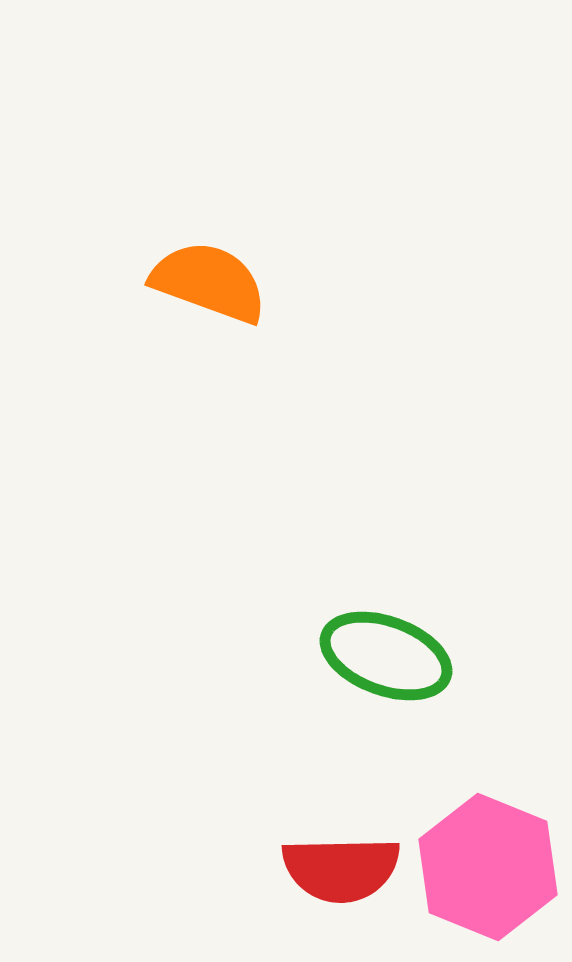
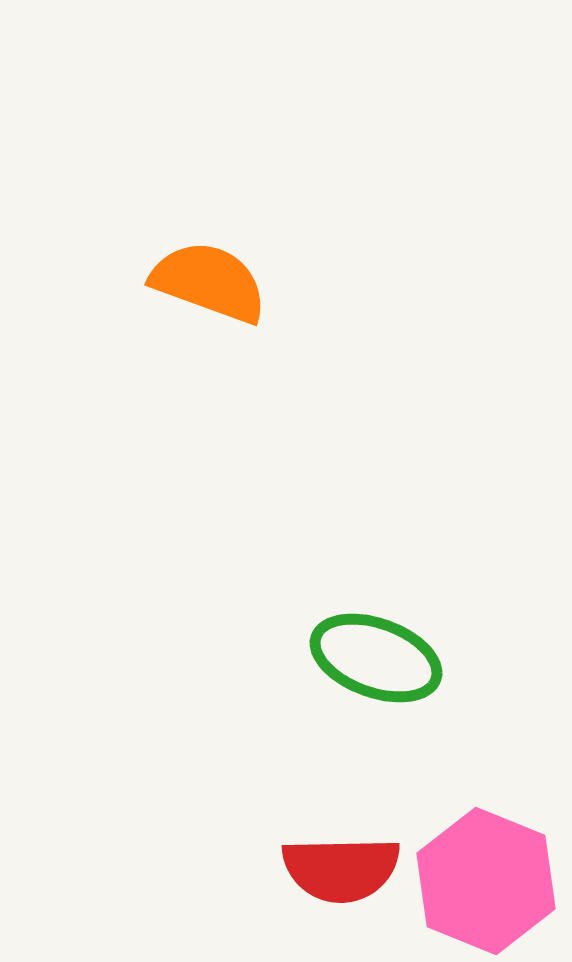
green ellipse: moved 10 px left, 2 px down
pink hexagon: moved 2 px left, 14 px down
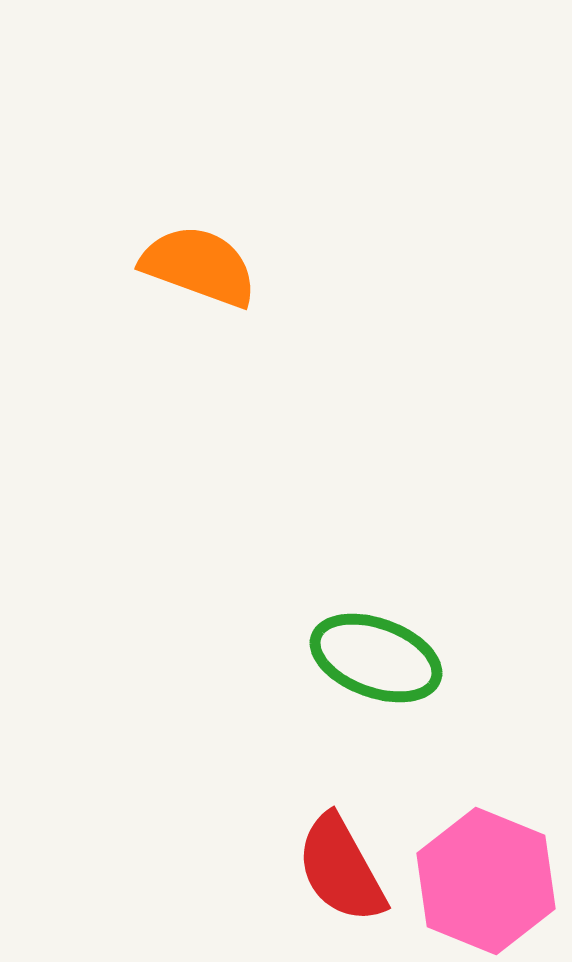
orange semicircle: moved 10 px left, 16 px up
red semicircle: rotated 62 degrees clockwise
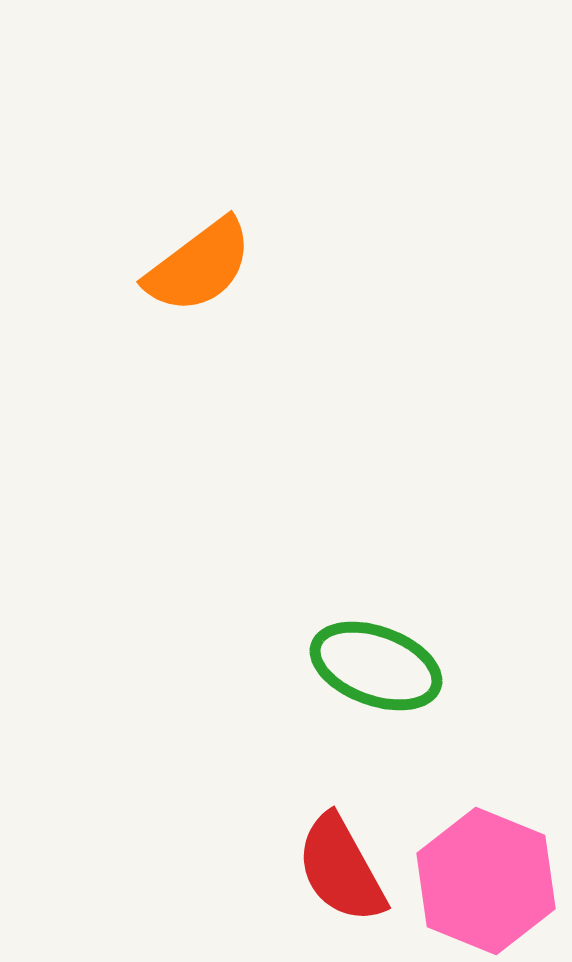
orange semicircle: rotated 123 degrees clockwise
green ellipse: moved 8 px down
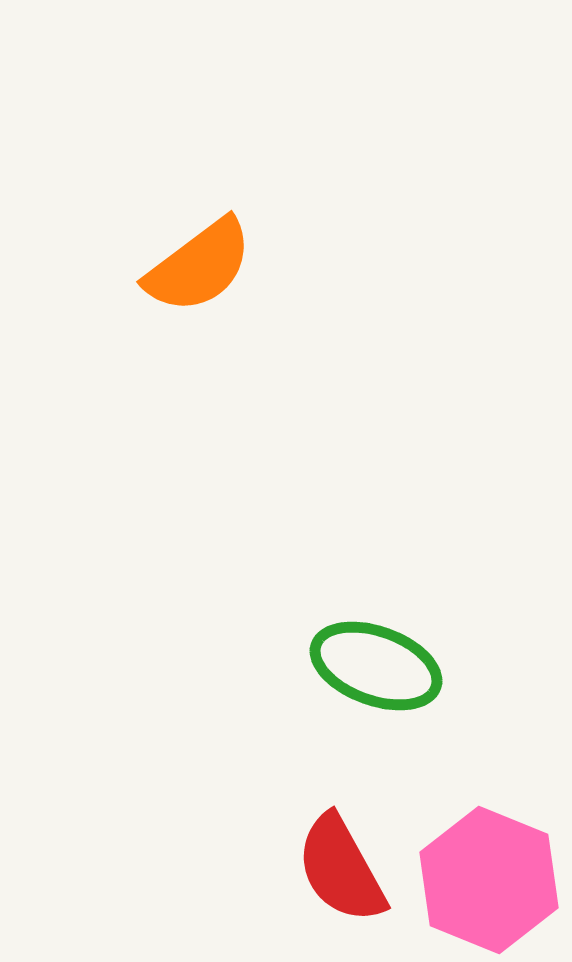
pink hexagon: moved 3 px right, 1 px up
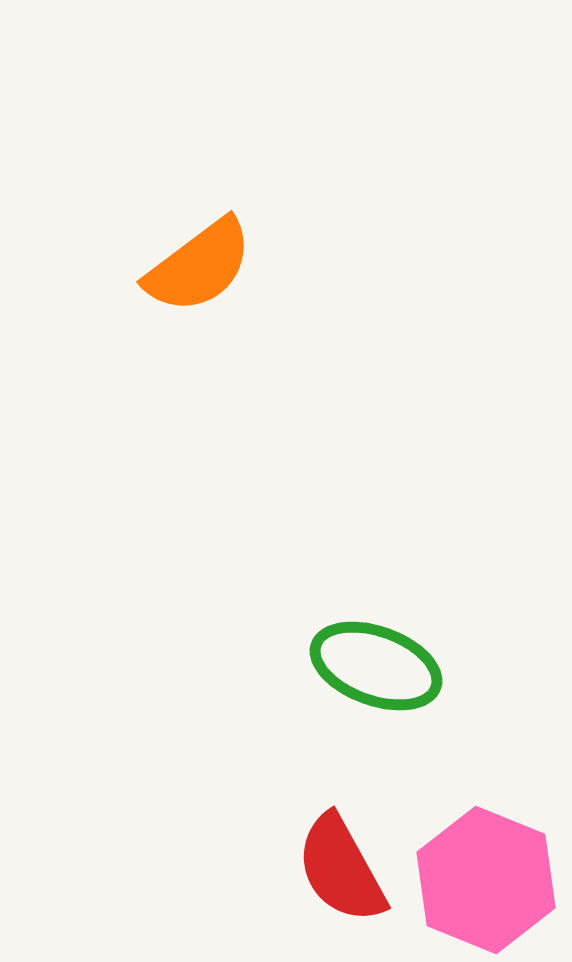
pink hexagon: moved 3 px left
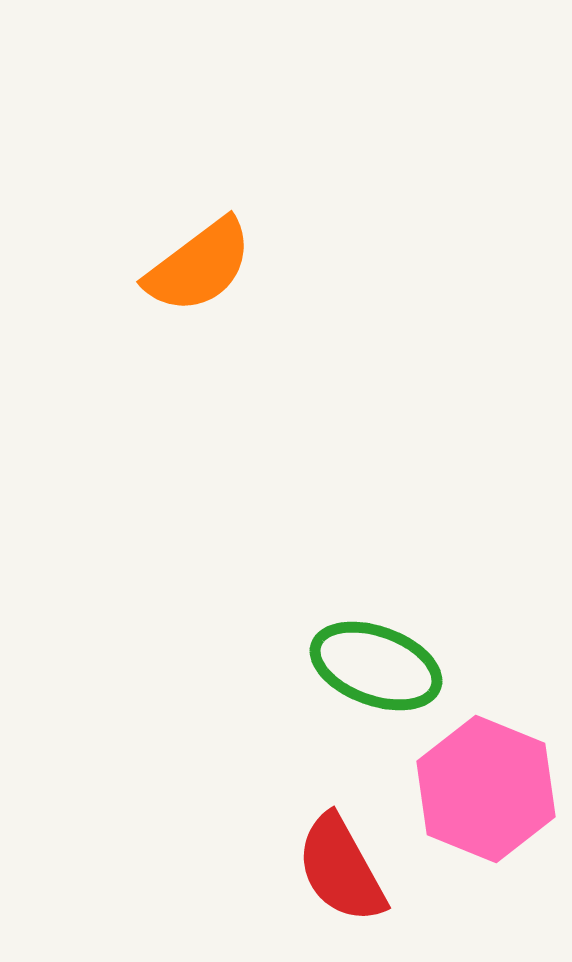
pink hexagon: moved 91 px up
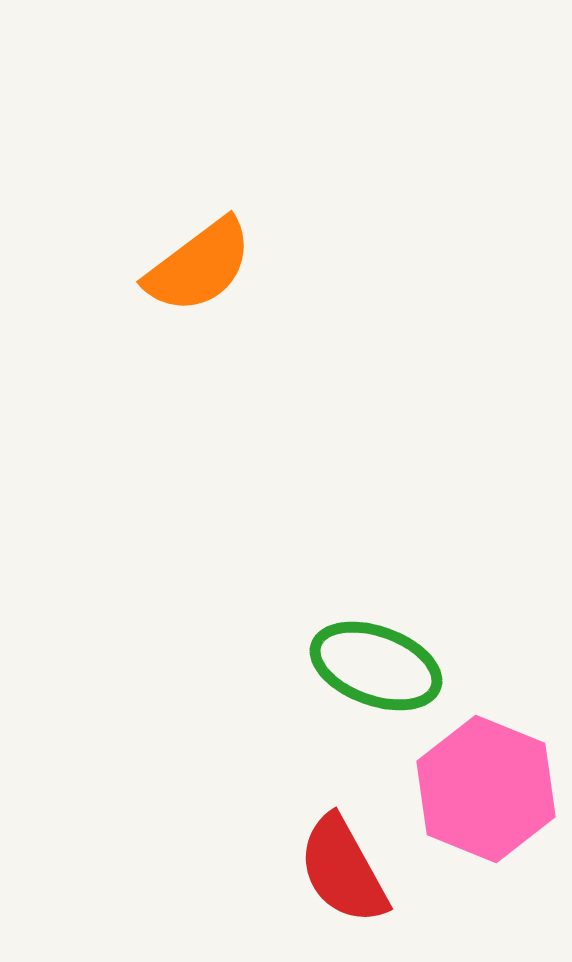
red semicircle: moved 2 px right, 1 px down
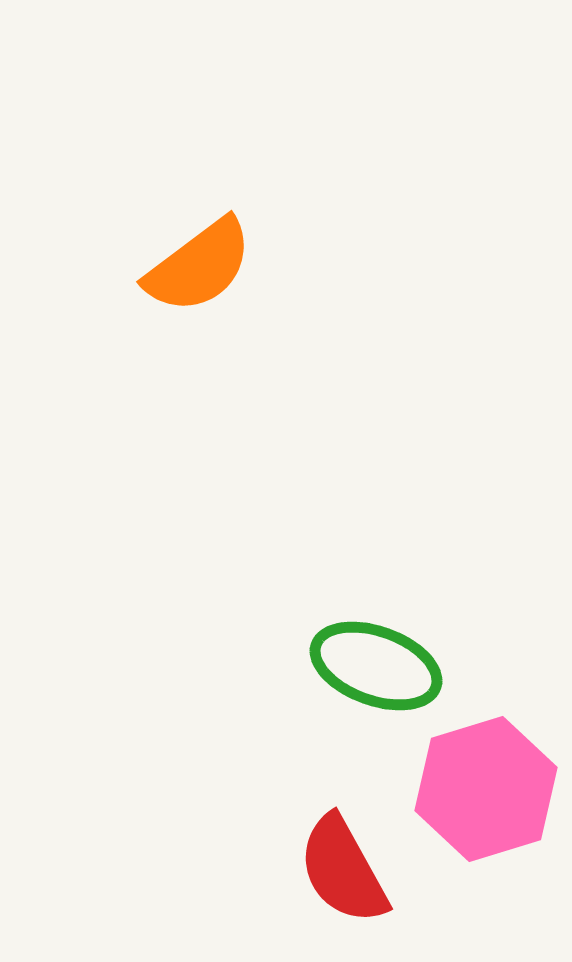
pink hexagon: rotated 21 degrees clockwise
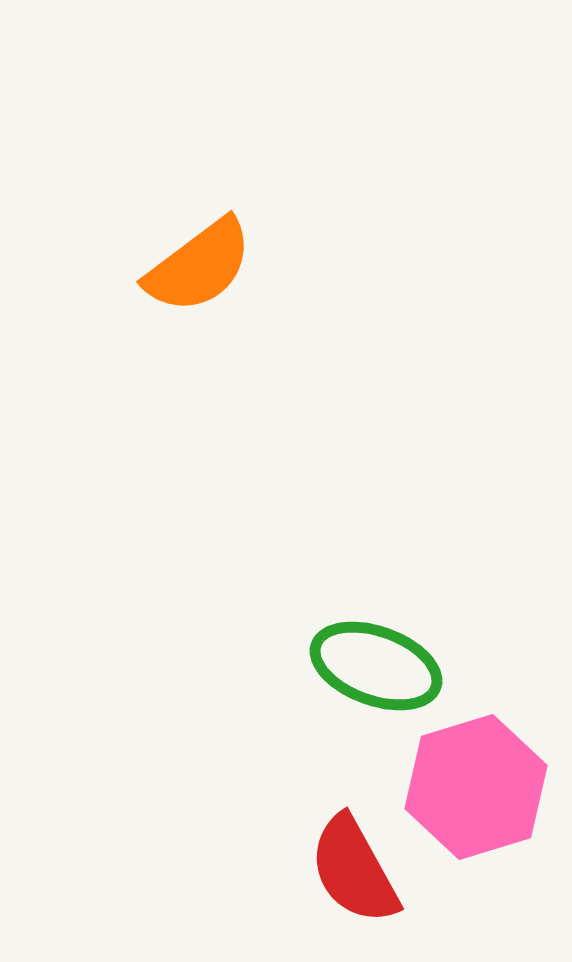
pink hexagon: moved 10 px left, 2 px up
red semicircle: moved 11 px right
